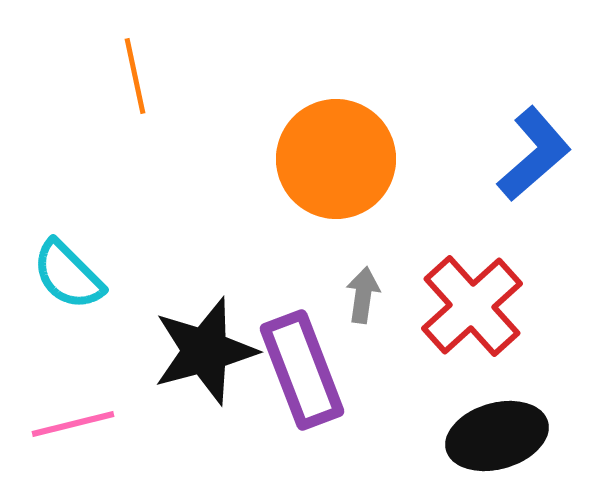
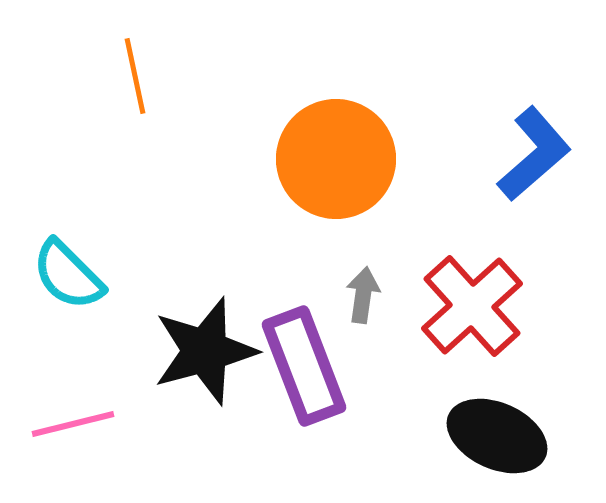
purple rectangle: moved 2 px right, 4 px up
black ellipse: rotated 40 degrees clockwise
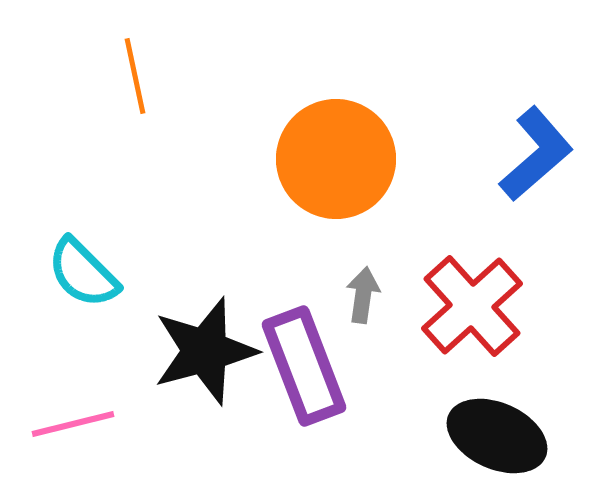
blue L-shape: moved 2 px right
cyan semicircle: moved 15 px right, 2 px up
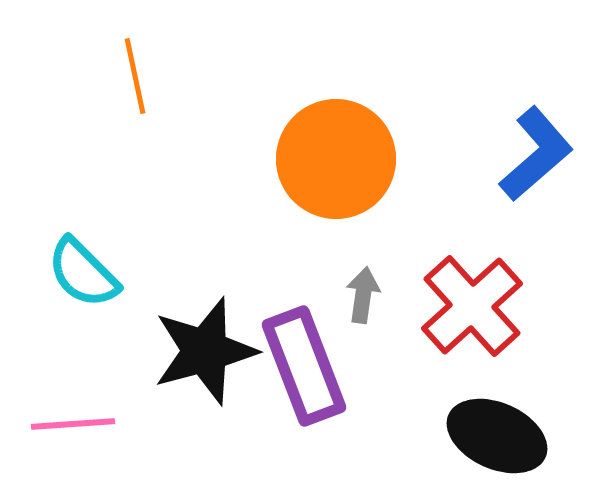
pink line: rotated 10 degrees clockwise
